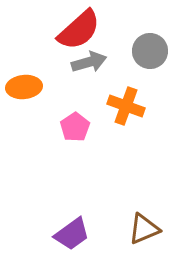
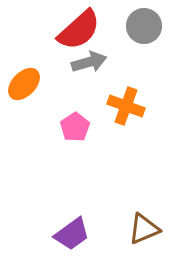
gray circle: moved 6 px left, 25 px up
orange ellipse: moved 3 px up; rotated 40 degrees counterclockwise
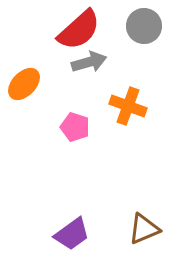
orange cross: moved 2 px right
pink pentagon: rotated 20 degrees counterclockwise
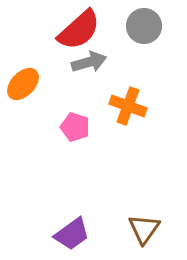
orange ellipse: moved 1 px left
brown triangle: rotated 32 degrees counterclockwise
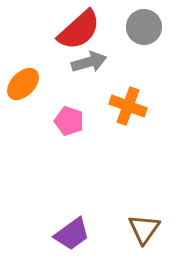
gray circle: moved 1 px down
pink pentagon: moved 6 px left, 6 px up
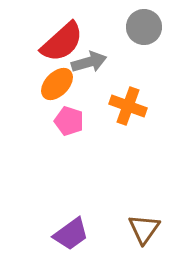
red semicircle: moved 17 px left, 12 px down
orange ellipse: moved 34 px right
purple trapezoid: moved 1 px left
